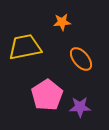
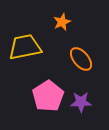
orange star: rotated 18 degrees counterclockwise
pink pentagon: moved 1 px right, 1 px down
purple star: moved 1 px right, 5 px up
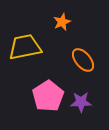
orange ellipse: moved 2 px right, 1 px down
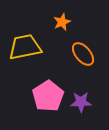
orange ellipse: moved 6 px up
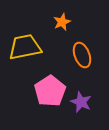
orange ellipse: moved 1 px left, 1 px down; rotated 20 degrees clockwise
pink pentagon: moved 2 px right, 5 px up
purple star: rotated 25 degrees clockwise
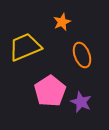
yellow trapezoid: rotated 12 degrees counterclockwise
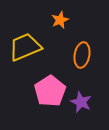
orange star: moved 2 px left, 2 px up
orange ellipse: rotated 30 degrees clockwise
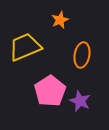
purple star: moved 1 px left, 1 px up
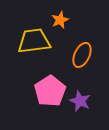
yellow trapezoid: moved 9 px right, 6 px up; rotated 16 degrees clockwise
orange ellipse: rotated 15 degrees clockwise
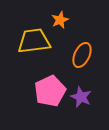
pink pentagon: rotated 8 degrees clockwise
purple star: moved 1 px right, 4 px up
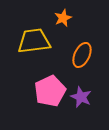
orange star: moved 3 px right, 2 px up
